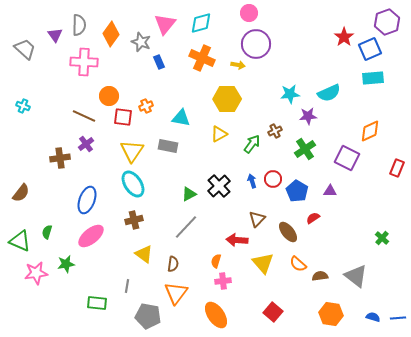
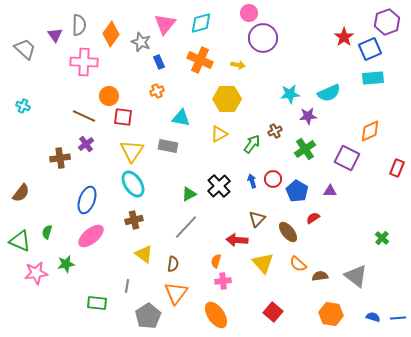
purple circle at (256, 44): moved 7 px right, 6 px up
orange cross at (202, 58): moved 2 px left, 2 px down
orange cross at (146, 106): moved 11 px right, 15 px up
gray pentagon at (148, 316): rotated 30 degrees clockwise
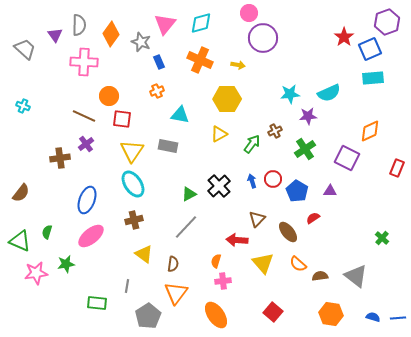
red square at (123, 117): moved 1 px left, 2 px down
cyan triangle at (181, 118): moved 1 px left, 3 px up
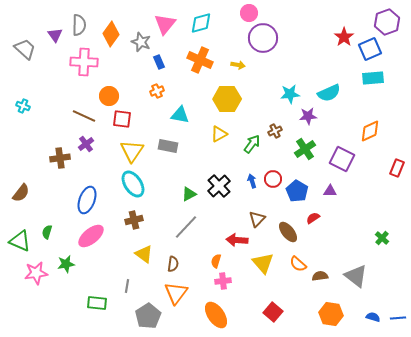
purple square at (347, 158): moved 5 px left, 1 px down
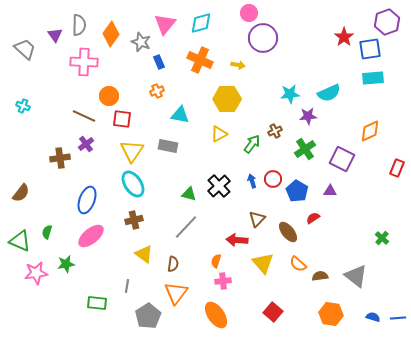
blue square at (370, 49): rotated 15 degrees clockwise
green triangle at (189, 194): rotated 42 degrees clockwise
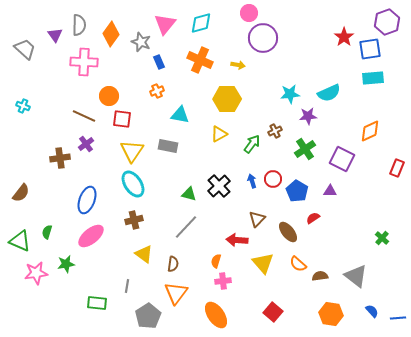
blue semicircle at (373, 317): moved 1 px left, 6 px up; rotated 32 degrees clockwise
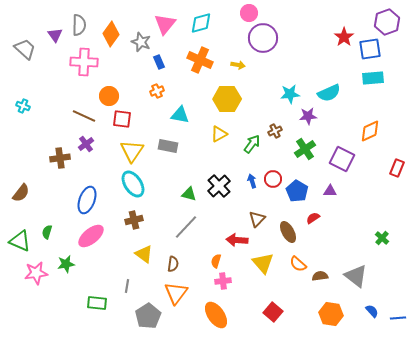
brown ellipse at (288, 232): rotated 10 degrees clockwise
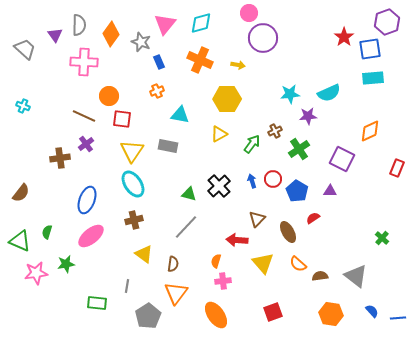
green cross at (305, 149): moved 6 px left
red square at (273, 312): rotated 30 degrees clockwise
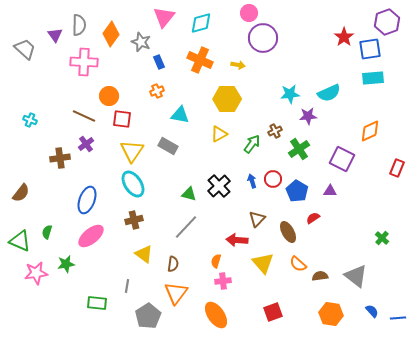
pink triangle at (165, 24): moved 1 px left, 7 px up
cyan cross at (23, 106): moved 7 px right, 14 px down
gray rectangle at (168, 146): rotated 18 degrees clockwise
